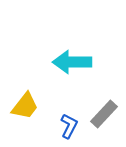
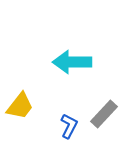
yellow trapezoid: moved 5 px left
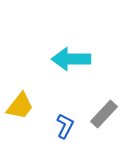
cyan arrow: moved 1 px left, 3 px up
blue L-shape: moved 4 px left
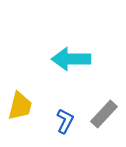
yellow trapezoid: rotated 24 degrees counterclockwise
blue L-shape: moved 5 px up
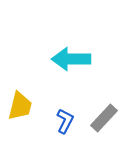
gray rectangle: moved 4 px down
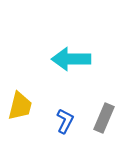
gray rectangle: rotated 20 degrees counterclockwise
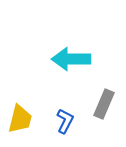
yellow trapezoid: moved 13 px down
gray rectangle: moved 14 px up
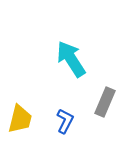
cyan arrow: rotated 57 degrees clockwise
gray rectangle: moved 1 px right, 2 px up
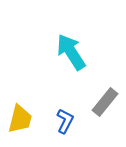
cyan arrow: moved 7 px up
gray rectangle: rotated 16 degrees clockwise
